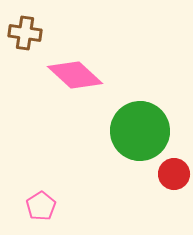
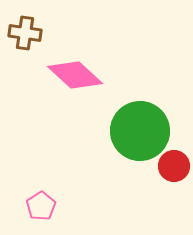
red circle: moved 8 px up
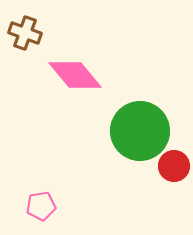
brown cross: rotated 12 degrees clockwise
pink diamond: rotated 8 degrees clockwise
pink pentagon: rotated 24 degrees clockwise
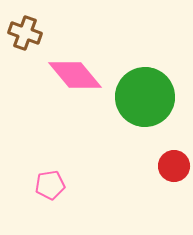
green circle: moved 5 px right, 34 px up
pink pentagon: moved 9 px right, 21 px up
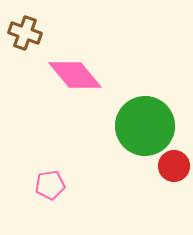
green circle: moved 29 px down
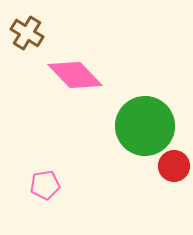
brown cross: moved 2 px right; rotated 12 degrees clockwise
pink diamond: rotated 4 degrees counterclockwise
pink pentagon: moved 5 px left
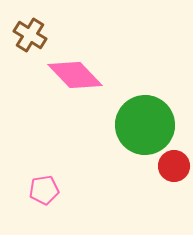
brown cross: moved 3 px right, 2 px down
green circle: moved 1 px up
pink pentagon: moved 1 px left, 5 px down
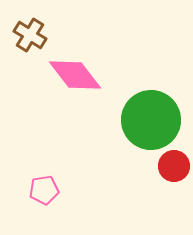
pink diamond: rotated 6 degrees clockwise
green circle: moved 6 px right, 5 px up
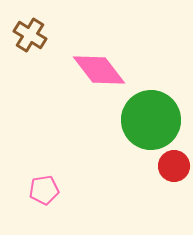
pink diamond: moved 24 px right, 5 px up
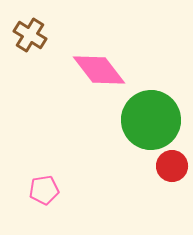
red circle: moved 2 px left
